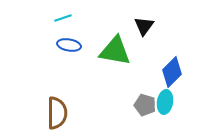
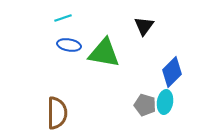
green triangle: moved 11 px left, 2 px down
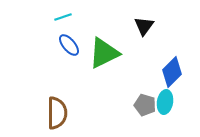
cyan line: moved 1 px up
blue ellipse: rotated 40 degrees clockwise
green triangle: rotated 36 degrees counterclockwise
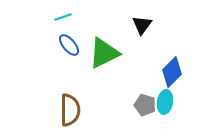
black triangle: moved 2 px left, 1 px up
brown semicircle: moved 13 px right, 3 px up
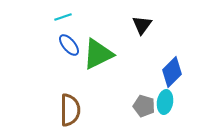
green triangle: moved 6 px left, 1 px down
gray pentagon: moved 1 px left, 1 px down
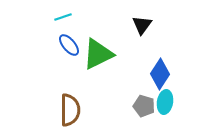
blue diamond: moved 12 px left, 2 px down; rotated 12 degrees counterclockwise
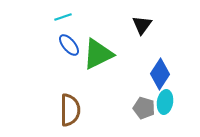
gray pentagon: moved 2 px down
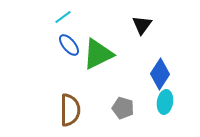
cyan line: rotated 18 degrees counterclockwise
gray pentagon: moved 21 px left
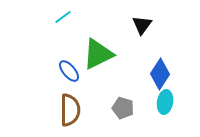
blue ellipse: moved 26 px down
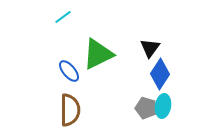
black triangle: moved 8 px right, 23 px down
cyan ellipse: moved 2 px left, 4 px down
gray pentagon: moved 23 px right
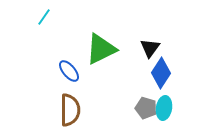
cyan line: moved 19 px left; rotated 18 degrees counterclockwise
green triangle: moved 3 px right, 5 px up
blue diamond: moved 1 px right, 1 px up
cyan ellipse: moved 1 px right, 2 px down
